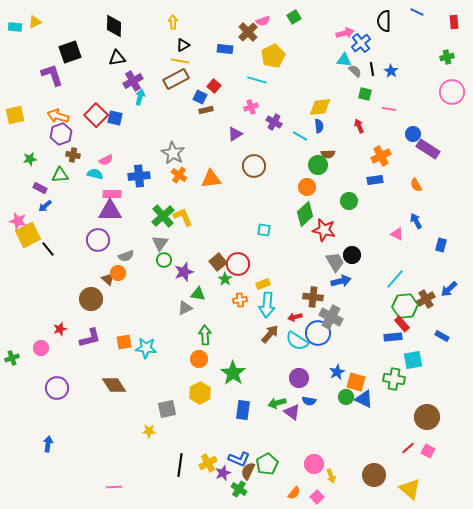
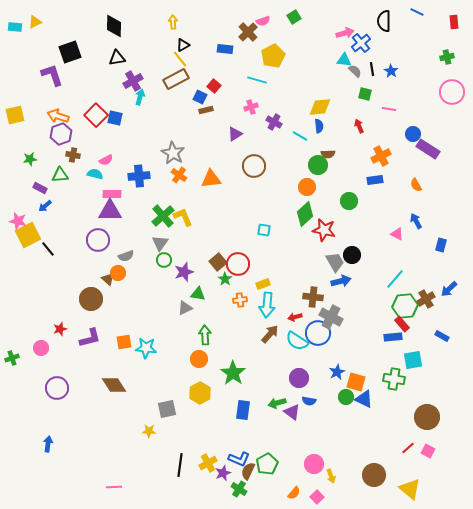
yellow line at (180, 61): moved 2 px up; rotated 42 degrees clockwise
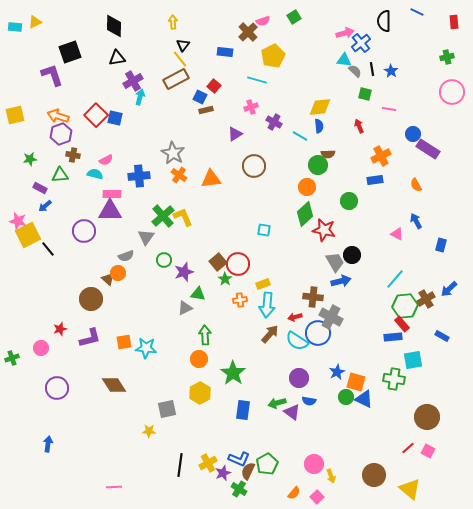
black triangle at (183, 45): rotated 24 degrees counterclockwise
blue rectangle at (225, 49): moved 3 px down
purple circle at (98, 240): moved 14 px left, 9 px up
gray triangle at (160, 243): moved 14 px left, 6 px up
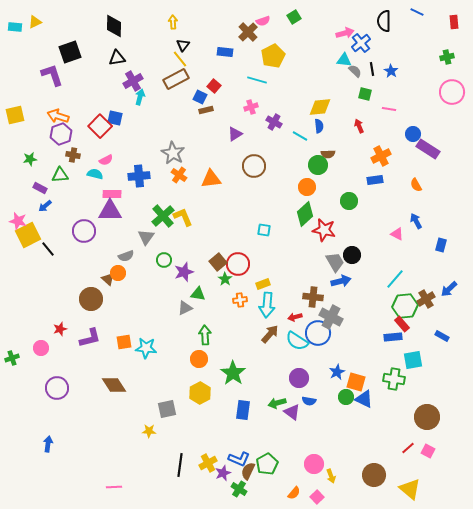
red square at (96, 115): moved 4 px right, 11 px down
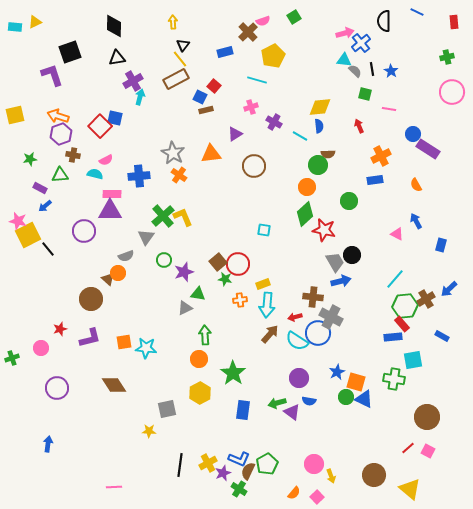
blue rectangle at (225, 52): rotated 21 degrees counterclockwise
orange triangle at (211, 179): moved 25 px up
green star at (225, 279): rotated 24 degrees counterclockwise
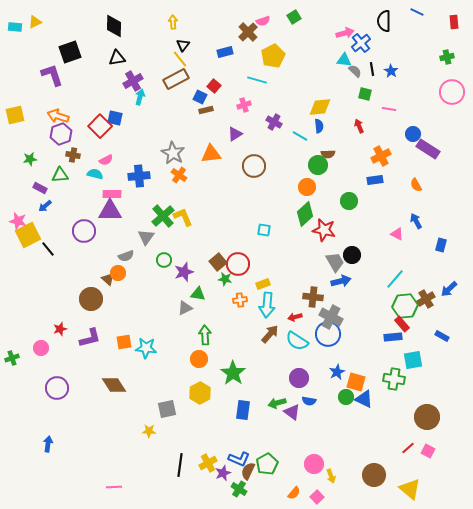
pink cross at (251, 107): moved 7 px left, 2 px up
blue circle at (318, 333): moved 10 px right, 1 px down
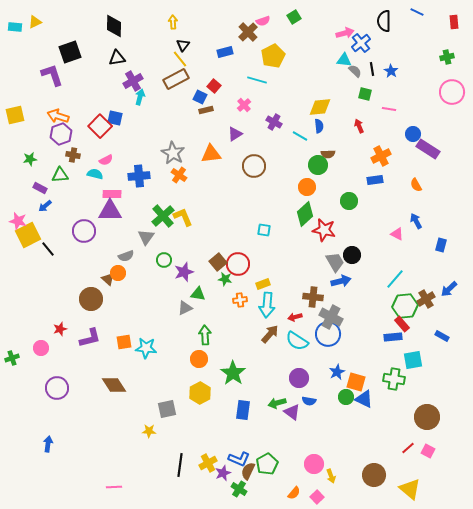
pink cross at (244, 105): rotated 24 degrees counterclockwise
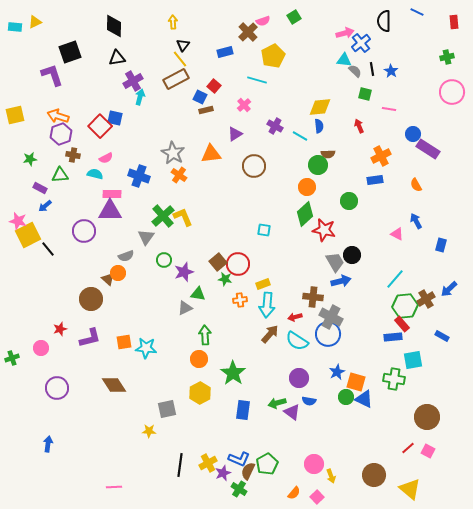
purple cross at (274, 122): moved 1 px right, 4 px down
pink semicircle at (106, 160): moved 2 px up
blue cross at (139, 176): rotated 25 degrees clockwise
